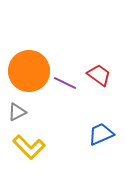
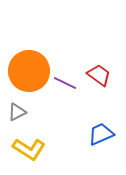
yellow L-shape: moved 2 px down; rotated 12 degrees counterclockwise
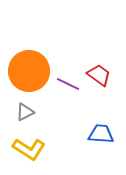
purple line: moved 3 px right, 1 px down
gray triangle: moved 8 px right
blue trapezoid: rotated 28 degrees clockwise
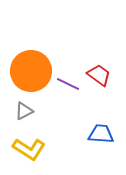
orange circle: moved 2 px right
gray triangle: moved 1 px left, 1 px up
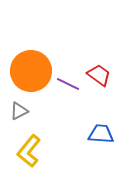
gray triangle: moved 5 px left
yellow L-shape: moved 2 px down; rotated 96 degrees clockwise
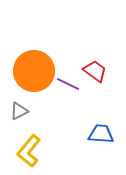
orange circle: moved 3 px right
red trapezoid: moved 4 px left, 4 px up
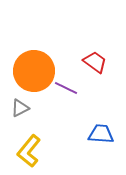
red trapezoid: moved 9 px up
purple line: moved 2 px left, 4 px down
gray triangle: moved 1 px right, 3 px up
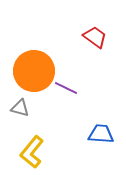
red trapezoid: moved 25 px up
gray triangle: rotated 42 degrees clockwise
yellow L-shape: moved 3 px right, 1 px down
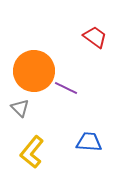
gray triangle: rotated 30 degrees clockwise
blue trapezoid: moved 12 px left, 8 px down
